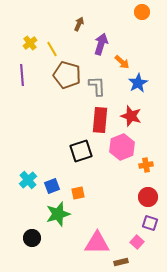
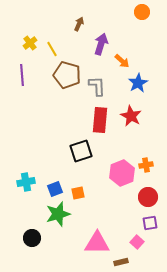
orange arrow: moved 1 px up
red star: rotated 10 degrees clockwise
pink hexagon: moved 26 px down
cyan cross: moved 2 px left, 2 px down; rotated 30 degrees clockwise
blue square: moved 3 px right, 3 px down
purple square: rotated 28 degrees counterclockwise
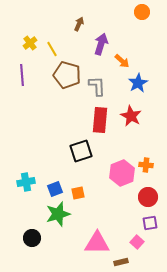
orange cross: rotated 16 degrees clockwise
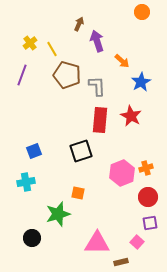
purple arrow: moved 4 px left, 3 px up; rotated 35 degrees counterclockwise
purple line: rotated 25 degrees clockwise
blue star: moved 3 px right, 1 px up
orange cross: moved 3 px down; rotated 24 degrees counterclockwise
blue square: moved 21 px left, 38 px up
orange square: rotated 24 degrees clockwise
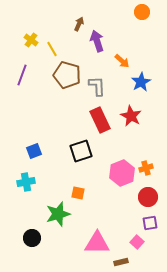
yellow cross: moved 1 px right, 3 px up; rotated 16 degrees counterclockwise
red rectangle: rotated 30 degrees counterclockwise
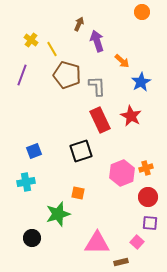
purple square: rotated 14 degrees clockwise
